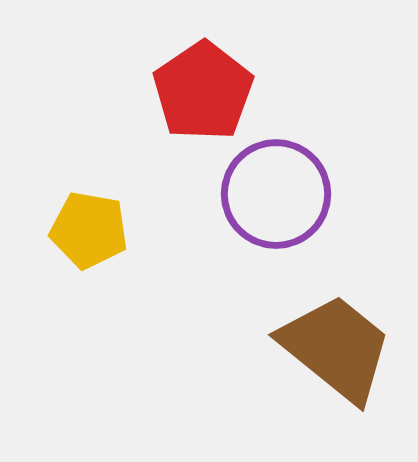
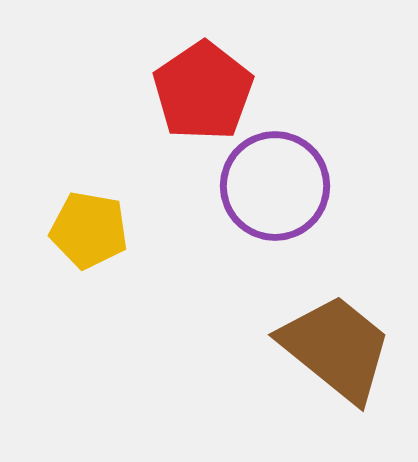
purple circle: moved 1 px left, 8 px up
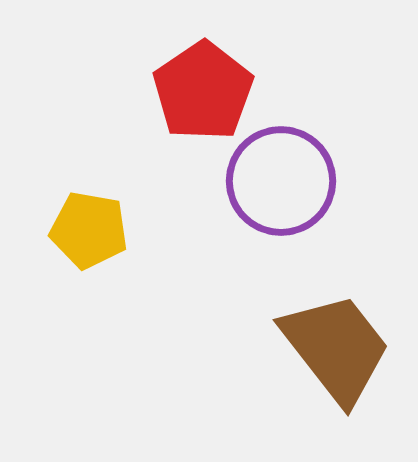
purple circle: moved 6 px right, 5 px up
brown trapezoid: rotated 13 degrees clockwise
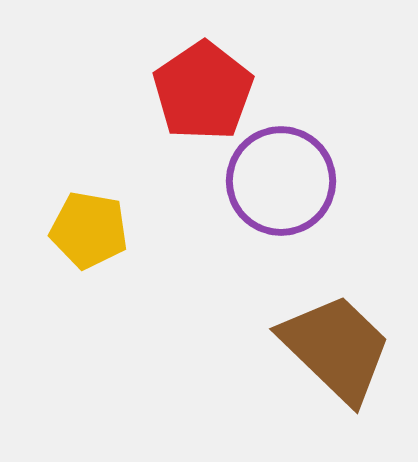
brown trapezoid: rotated 8 degrees counterclockwise
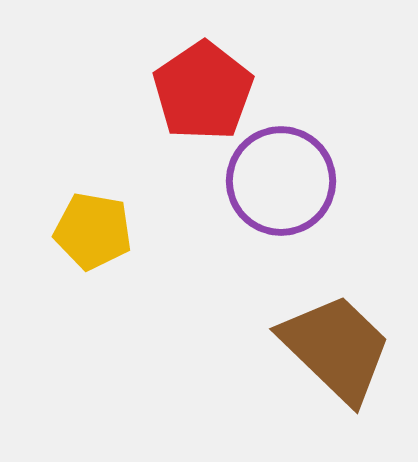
yellow pentagon: moved 4 px right, 1 px down
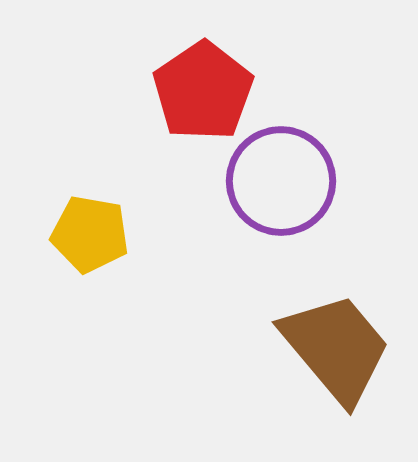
yellow pentagon: moved 3 px left, 3 px down
brown trapezoid: rotated 6 degrees clockwise
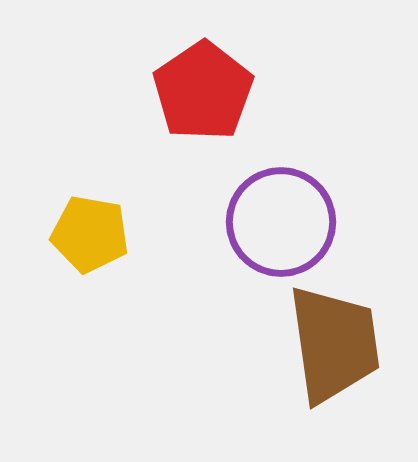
purple circle: moved 41 px down
brown trapezoid: moved 2 px left, 4 px up; rotated 32 degrees clockwise
